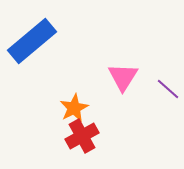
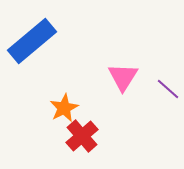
orange star: moved 10 px left
red cross: rotated 12 degrees counterclockwise
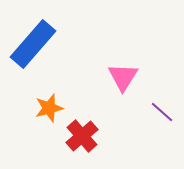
blue rectangle: moved 1 px right, 3 px down; rotated 9 degrees counterclockwise
purple line: moved 6 px left, 23 px down
orange star: moved 15 px left; rotated 12 degrees clockwise
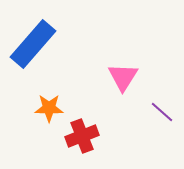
orange star: rotated 16 degrees clockwise
red cross: rotated 20 degrees clockwise
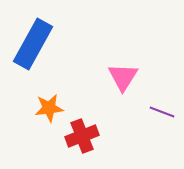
blue rectangle: rotated 12 degrees counterclockwise
orange star: rotated 8 degrees counterclockwise
purple line: rotated 20 degrees counterclockwise
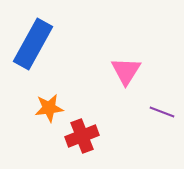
pink triangle: moved 3 px right, 6 px up
